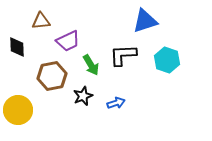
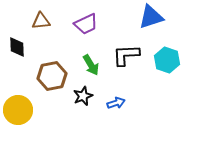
blue triangle: moved 6 px right, 4 px up
purple trapezoid: moved 18 px right, 17 px up
black L-shape: moved 3 px right
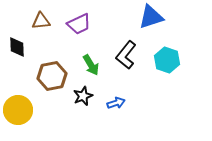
purple trapezoid: moved 7 px left
black L-shape: rotated 48 degrees counterclockwise
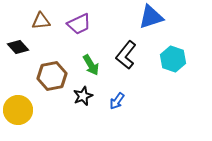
black diamond: moved 1 px right; rotated 40 degrees counterclockwise
cyan hexagon: moved 6 px right, 1 px up
blue arrow: moved 1 px right, 2 px up; rotated 144 degrees clockwise
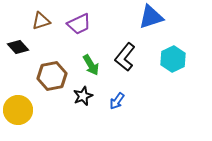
brown triangle: rotated 12 degrees counterclockwise
black L-shape: moved 1 px left, 2 px down
cyan hexagon: rotated 15 degrees clockwise
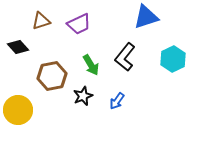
blue triangle: moved 5 px left
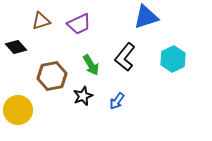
black diamond: moved 2 px left
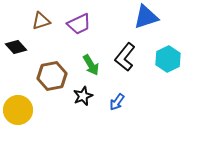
cyan hexagon: moved 5 px left
blue arrow: moved 1 px down
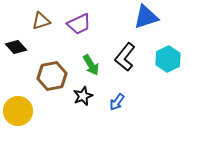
yellow circle: moved 1 px down
